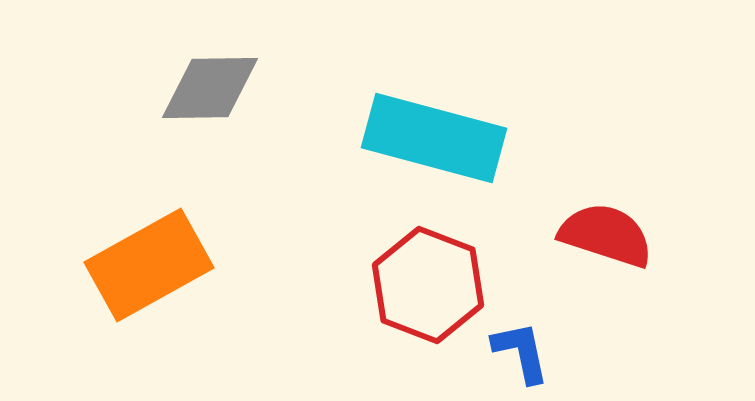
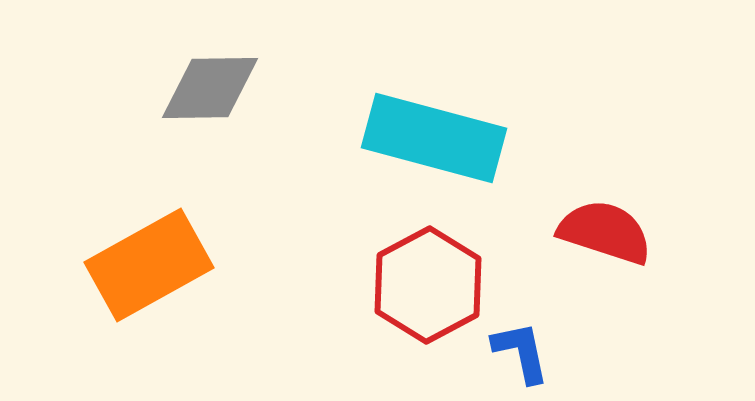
red semicircle: moved 1 px left, 3 px up
red hexagon: rotated 11 degrees clockwise
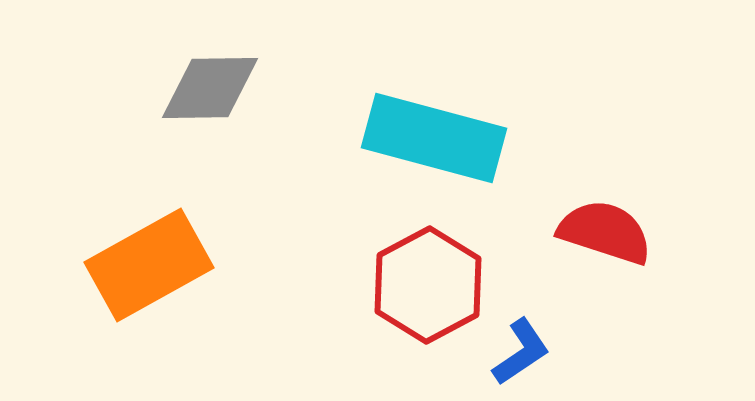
blue L-shape: rotated 68 degrees clockwise
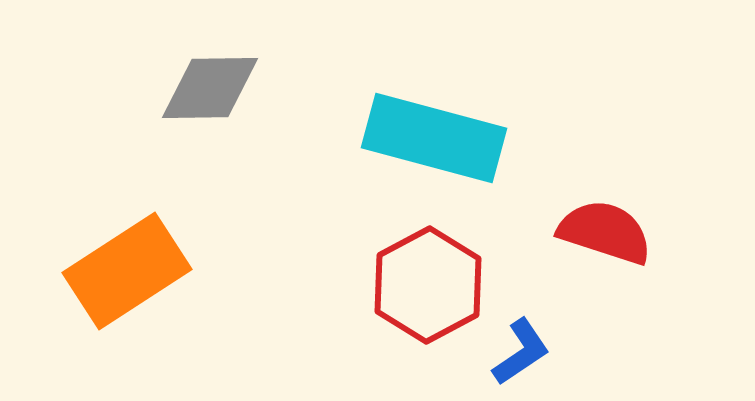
orange rectangle: moved 22 px left, 6 px down; rotated 4 degrees counterclockwise
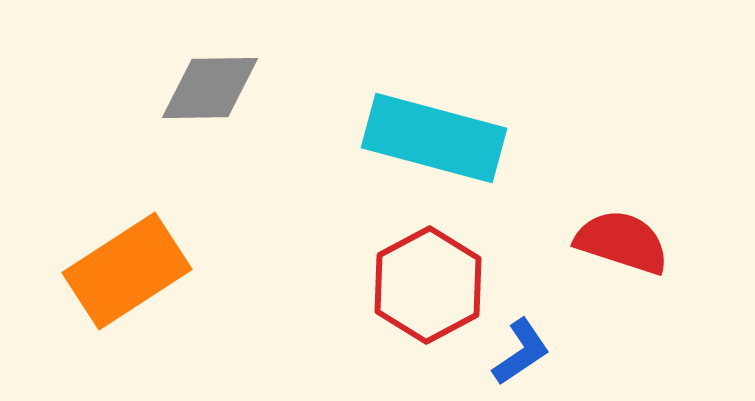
red semicircle: moved 17 px right, 10 px down
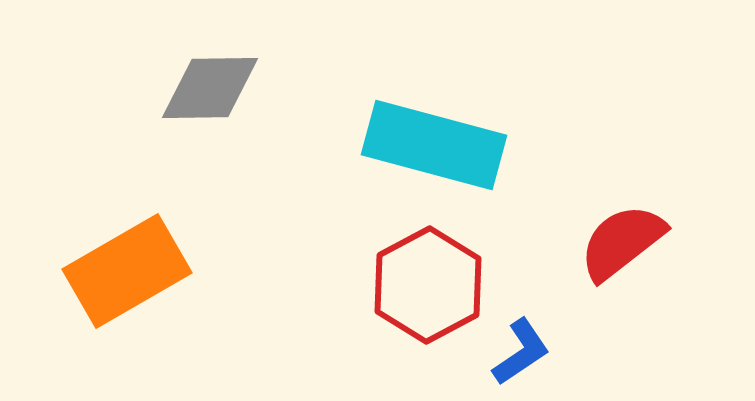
cyan rectangle: moved 7 px down
red semicircle: rotated 56 degrees counterclockwise
orange rectangle: rotated 3 degrees clockwise
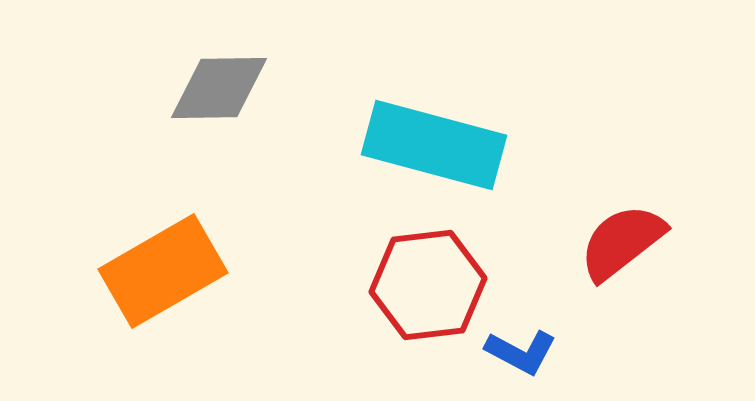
gray diamond: moved 9 px right
orange rectangle: moved 36 px right
red hexagon: rotated 21 degrees clockwise
blue L-shape: rotated 62 degrees clockwise
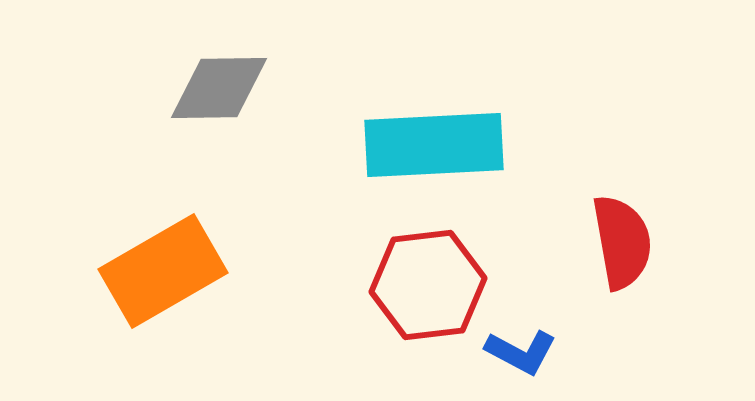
cyan rectangle: rotated 18 degrees counterclockwise
red semicircle: rotated 118 degrees clockwise
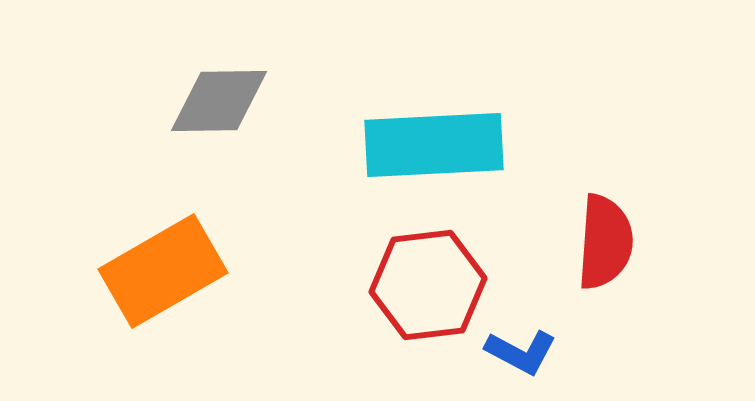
gray diamond: moved 13 px down
red semicircle: moved 17 px left; rotated 14 degrees clockwise
